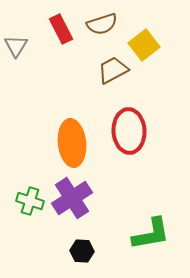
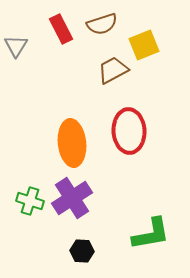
yellow square: rotated 16 degrees clockwise
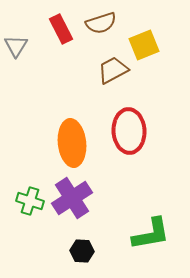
brown semicircle: moved 1 px left, 1 px up
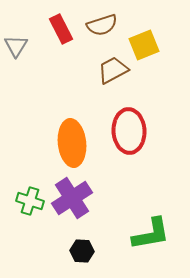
brown semicircle: moved 1 px right, 2 px down
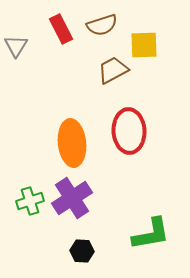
yellow square: rotated 20 degrees clockwise
green cross: rotated 36 degrees counterclockwise
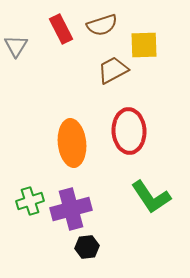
purple cross: moved 1 px left, 11 px down; rotated 18 degrees clockwise
green L-shape: moved 37 px up; rotated 66 degrees clockwise
black hexagon: moved 5 px right, 4 px up; rotated 10 degrees counterclockwise
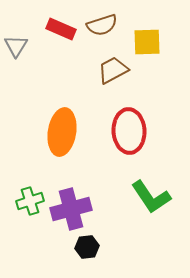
red rectangle: rotated 40 degrees counterclockwise
yellow square: moved 3 px right, 3 px up
orange ellipse: moved 10 px left, 11 px up; rotated 15 degrees clockwise
